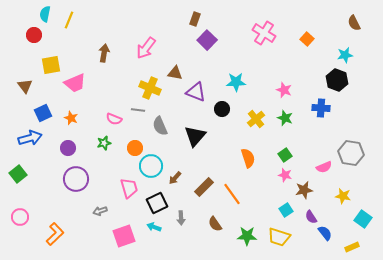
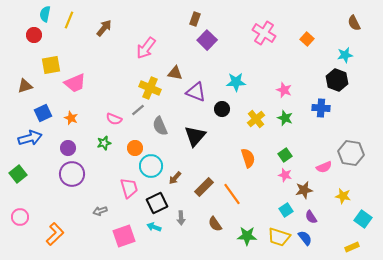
brown arrow at (104, 53): moved 25 px up; rotated 30 degrees clockwise
brown triangle at (25, 86): rotated 49 degrees clockwise
gray line at (138, 110): rotated 48 degrees counterclockwise
purple circle at (76, 179): moved 4 px left, 5 px up
blue semicircle at (325, 233): moved 20 px left, 5 px down
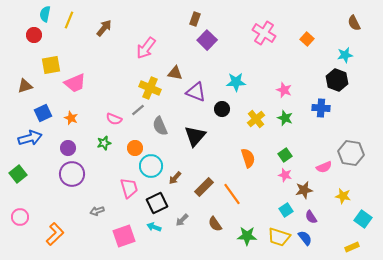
gray arrow at (100, 211): moved 3 px left
gray arrow at (181, 218): moved 1 px right, 2 px down; rotated 48 degrees clockwise
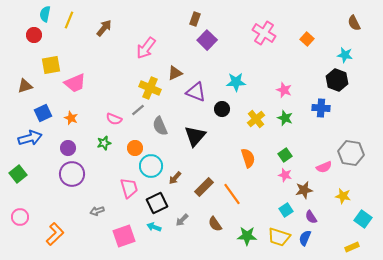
cyan star at (345, 55): rotated 21 degrees clockwise
brown triangle at (175, 73): rotated 35 degrees counterclockwise
blue semicircle at (305, 238): rotated 119 degrees counterclockwise
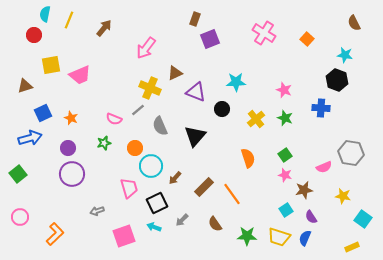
purple square at (207, 40): moved 3 px right, 1 px up; rotated 24 degrees clockwise
pink trapezoid at (75, 83): moved 5 px right, 8 px up
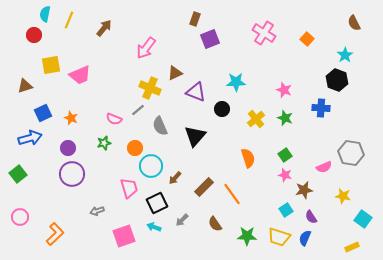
cyan star at (345, 55): rotated 28 degrees clockwise
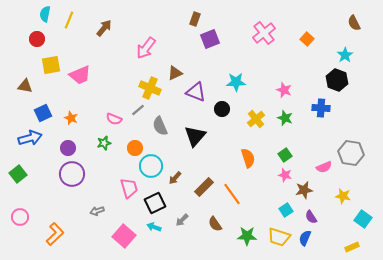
pink cross at (264, 33): rotated 20 degrees clockwise
red circle at (34, 35): moved 3 px right, 4 px down
brown triangle at (25, 86): rotated 28 degrees clockwise
black square at (157, 203): moved 2 px left
pink square at (124, 236): rotated 30 degrees counterclockwise
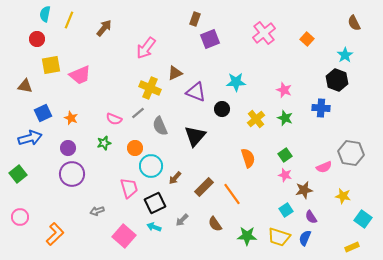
gray line at (138, 110): moved 3 px down
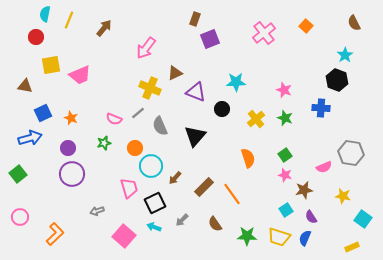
red circle at (37, 39): moved 1 px left, 2 px up
orange square at (307, 39): moved 1 px left, 13 px up
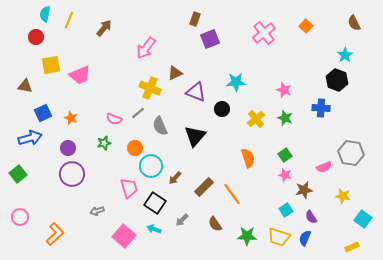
black square at (155, 203): rotated 30 degrees counterclockwise
cyan arrow at (154, 227): moved 2 px down
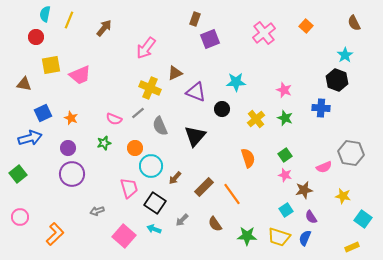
brown triangle at (25, 86): moved 1 px left, 2 px up
